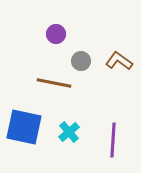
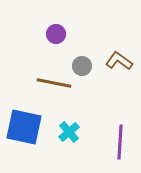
gray circle: moved 1 px right, 5 px down
purple line: moved 7 px right, 2 px down
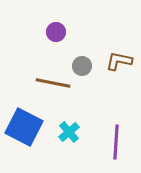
purple circle: moved 2 px up
brown L-shape: rotated 24 degrees counterclockwise
brown line: moved 1 px left
blue square: rotated 15 degrees clockwise
purple line: moved 4 px left
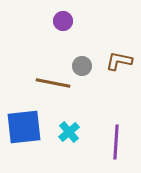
purple circle: moved 7 px right, 11 px up
blue square: rotated 33 degrees counterclockwise
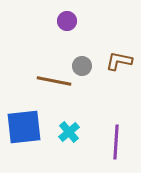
purple circle: moved 4 px right
brown line: moved 1 px right, 2 px up
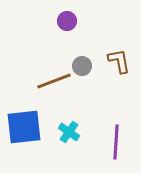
brown L-shape: rotated 68 degrees clockwise
brown line: rotated 32 degrees counterclockwise
cyan cross: rotated 15 degrees counterclockwise
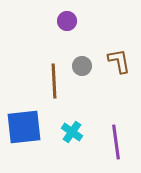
brown line: rotated 72 degrees counterclockwise
cyan cross: moved 3 px right
purple line: rotated 12 degrees counterclockwise
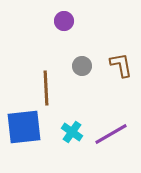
purple circle: moved 3 px left
brown L-shape: moved 2 px right, 4 px down
brown line: moved 8 px left, 7 px down
purple line: moved 5 px left, 8 px up; rotated 68 degrees clockwise
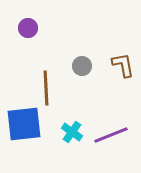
purple circle: moved 36 px left, 7 px down
brown L-shape: moved 2 px right
blue square: moved 3 px up
purple line: moved 1 px down; rotated 8 degrees clockwise
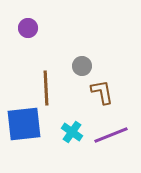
brown L-shape: moved 21 px left, 27 px down
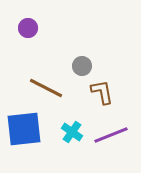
brown line: rotated 60 degrees counterclockwise
blue square: moved 5 px down
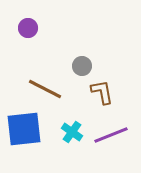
brown line: moved 1 px left, 1 px down
